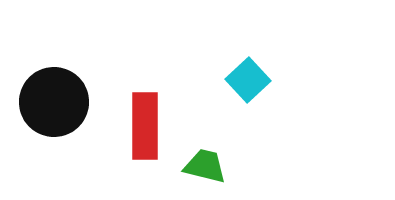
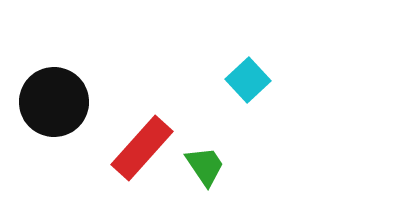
red rectangle: moved 3 px left, 22 px down; rotated 42 degrees clockwise
green trapezoid: rotated 42 degrees clockwise
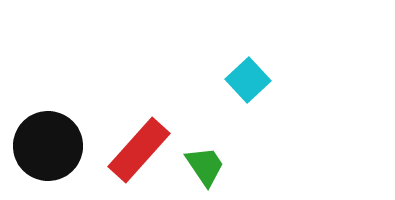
black circle: moved 6 px left, 44 px down
red rectangle: moved 3 px left, 2 px down
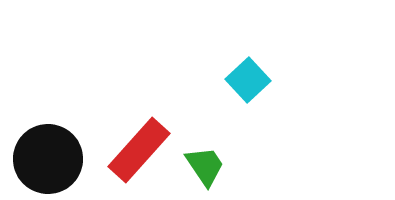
black circle: moved 13 px down
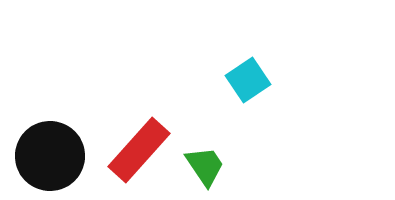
cyan square: rotated 9 degrees clockwise
black circle: moved 2 px right, 3 px up
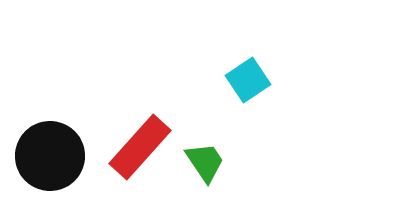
red rectangle: moved 1 px right, 3 px up
green trapezoid: moved 4 px up
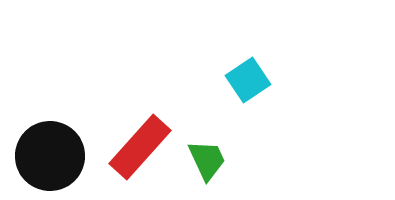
green trapezoid: moved 2 px right, 2 px up; rotated 9 degrees clockwise
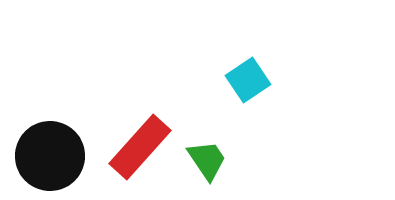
green trapezoid: rotated 9 degrees counterclockwise
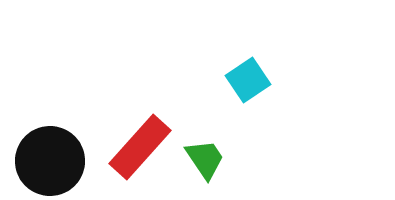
black circle: moved 5 px down
green trapezoid: moved 2 px left, 1 px up
